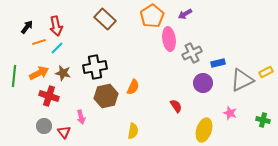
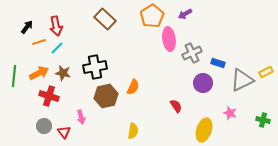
blue rectangle: rotated 32 degrees clockwise
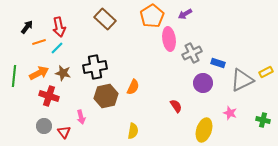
red arrow: moved 3 px right, 1 px down
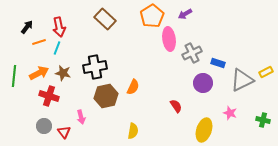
cyan line: rotated 24 degrees counterclockwise
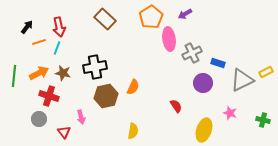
orange pentagon: moved 1 px left, 1 px down
gray circle: moved 5 px left, 7 px up
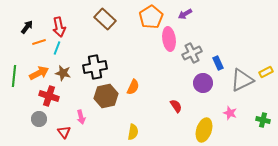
blue rectangle: rotated 48 degrees clockwise
yellow semicircle: moved 1 px down
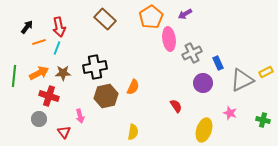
brown star: rotated 14 degrees counterclockwise
pink arrow: moved 1 px left, 1 px up
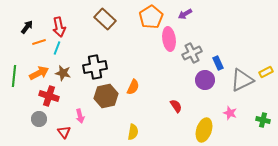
brown star: rotated 14 degrees clockwise
purple circle: moved 2 px right, 3 px up
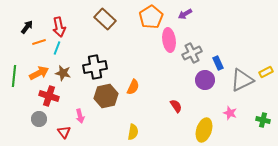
pink ellipse: moved 1 px down
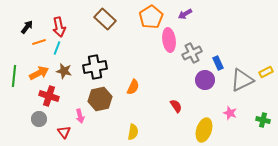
brown star: moved 1 px right, 2 px up
brown hexagon: moved 6 px left, 3 px down
